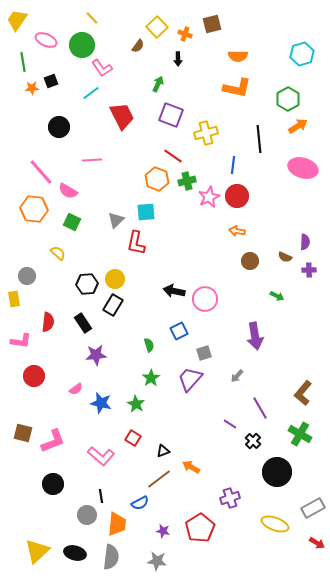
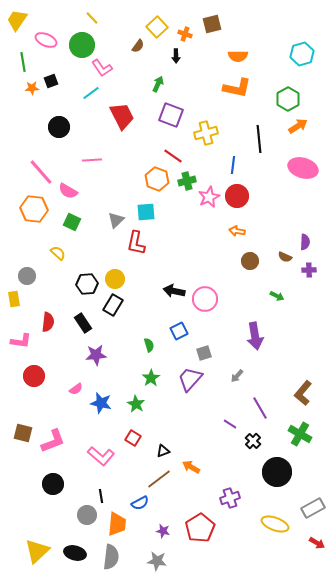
black arrow at (178, 59): moved 2 px left, 3 px up
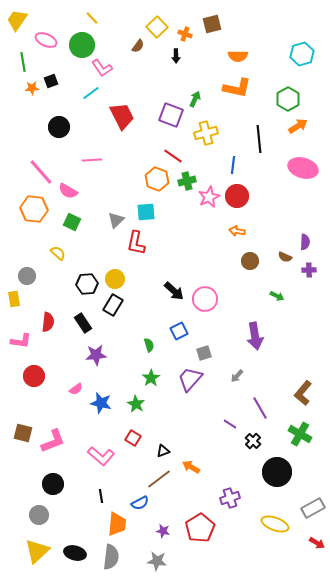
green arrow at (158, 84): moved 37 px right, 15 px down
black arrow at (174, 291): rotated 150 degrees counterclockwise
gray circle at (87, 515): moved 48 px left
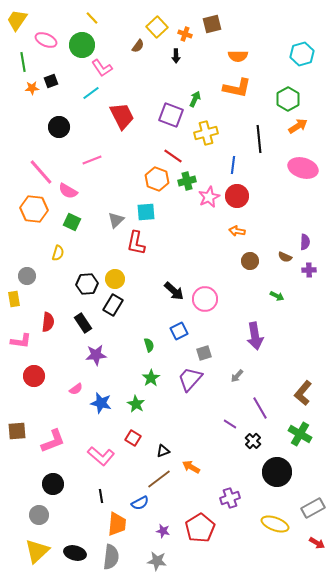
pink line at (92, 160): rotated 18 degrees counterclockwise
yellow semicircle at (58, 253): rotated 63 degrees clockwise
brown square at (23, 433): moved 6 px left, 2 px up; rotated 18 degrees counterclockwise
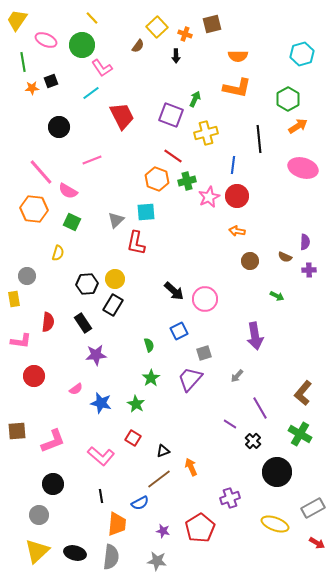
orange arrow at (191, 467): rotated 36 degrees clockwise
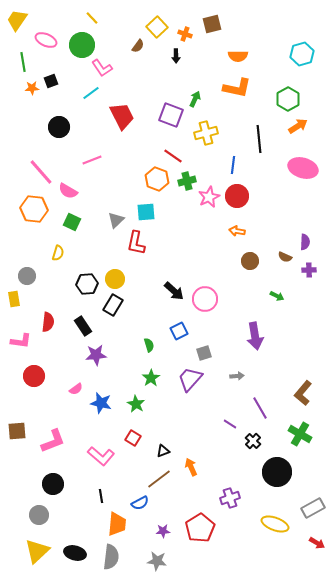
black rectangle at (83, 323): moved 3 px down
gray arrow at (237, 376): rotated 136 degrees counterclockwise
purple star at (163, 531): rotated 16 degrees counterclockwise
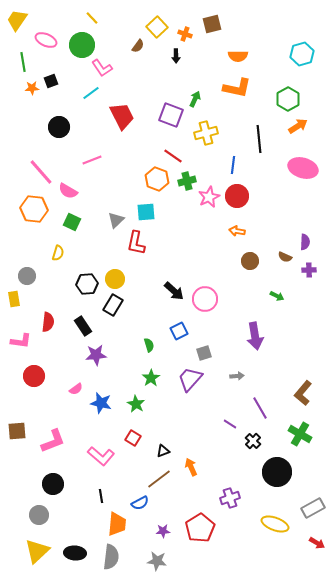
black ellipse at (75, 553): rotated 10 degrees counterclockwise
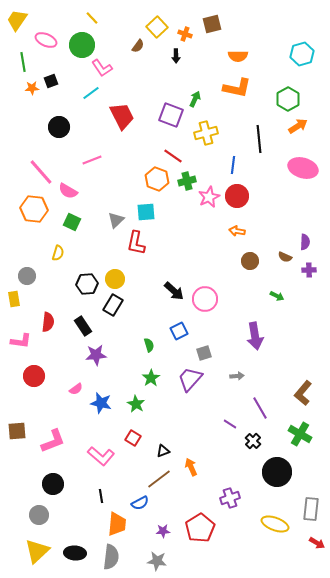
gray rectangle at (313, 508): moved 2 px left, 1 px down; rotated 55 degrees counterclockwise
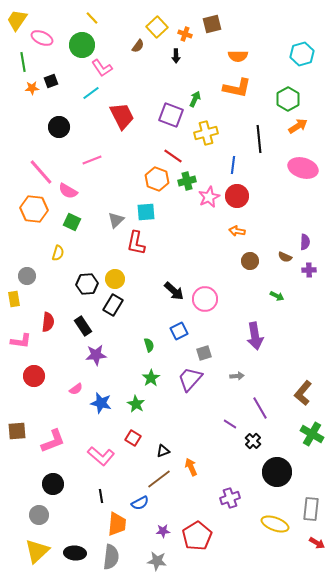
pink ellipse at (46, 40): moved 4 px left, 2 px up
green cross at (300, 434): moved 12 px right
red pentagon at (200, 528): moved 3 px left, 8 px down
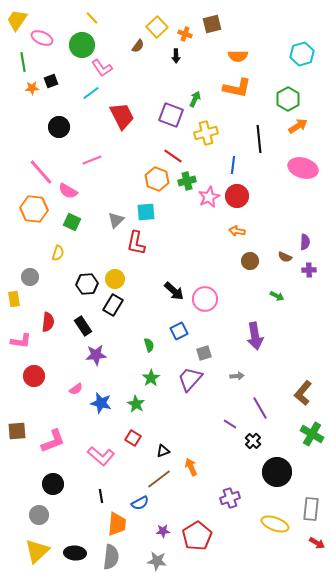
gray circle at (27, 276): moved 3 px right, 1 px down
